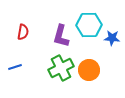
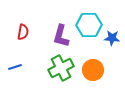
orange circle: moved 4 px right
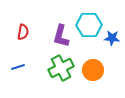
blue line: moved 3 px right
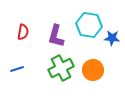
cyan hexagon: rotated 10 degrees clockwise
purple L-shape: moved 5 px left
blue line: moved 1 px left, 2 px down
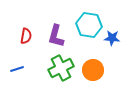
red semicircle: moved 3 px right, 4 px down
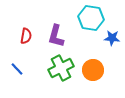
cyan hexagon: moved 2 px right, 7 px up
blue line: rotated 64 degrees clockwise
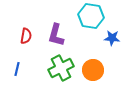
cyan hexagon: moved 2 px up
purple L-shape: moved 1 px up
blue line: rotated 56 degrees clockwise
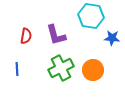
purple L-shape: rotated 30 degrees counterclockwise
blue line: rotated 16 degrees counterclockwise
